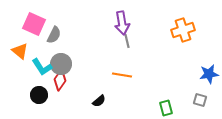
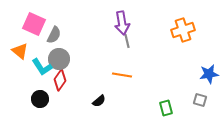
gray circle: moved 2 px left, 5 px up
black circle: moved 1 px right, 4 px down
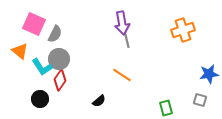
gray semicircle: moved 1 px right, 1 px up
orange line: rotated 24 degrees clockwise
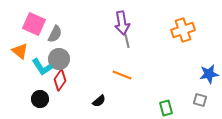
orange line: rotated 12 degrees counterclockwise
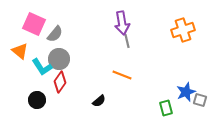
gray semicircle: rotated 12 degrees clockwise
blue star: moved 23 px left, 18 px down; rotated 12 degrees counterclockwise
red diamond: moved 2 px down
black circle: moved 3 px left, 1 px down
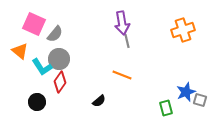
black circle: moved 2 px down
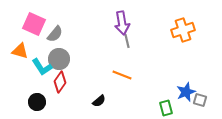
orange triangle: rotated 24 degrees counterclockwise
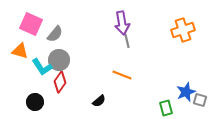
pink square: moved 3 px left
gray circle: moved 1 px down
black circle: moved 2 px left
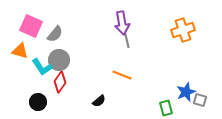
pink square: moved 2 px down
black circle: moved 3 px right
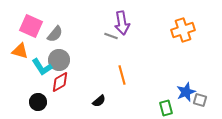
gray line: moved 16 px left, 5 px up; rotated 56 degrees counterclockwise
orange line: rotated 54 degrees clockwise
red diamond: rotated 25 degrees clockwise
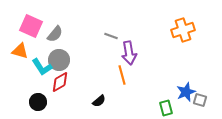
purple arrow: moved 7 px right, 30 px down
